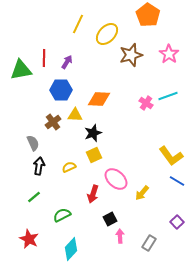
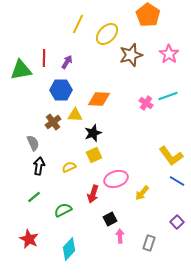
pink ellipse: rotated 60 degrees counterclockwise
green semicircle: moved 1 px right, 5 px up
gray rectangle: rotated 14 degrees counterclockwise
cyan diamond: moved 2 px left
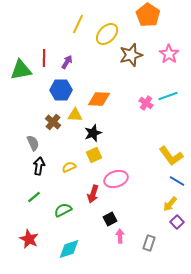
brown cross: rotated 14 degrees counterclockwise
yellow arrow: moved 28 px right, 11 px down
cyan diamond: rotated 30 degrees clockwise
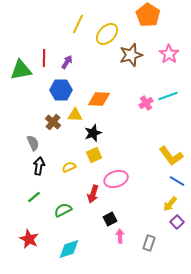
pink cross: rotated 24 degrees clockwise
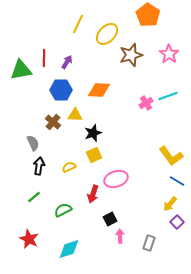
orange diamond: moved 9 px up
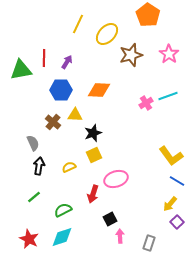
cyan diamond: moved 7 px left, 12 px up
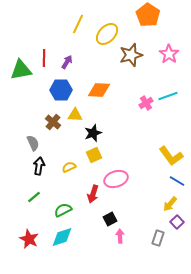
gray rectangle: moved 9 px right, 5 px up
